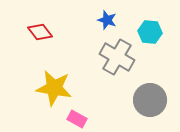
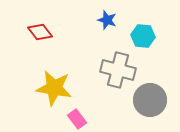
cyan hexagon: moved 7 px left, 4 px down
gray cross: moved 1 px right, 13 px down; rotated 16 degrees counterclockwise
pink rectangle: rotated 24 degrees clockwise
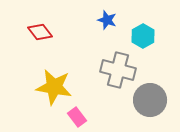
cyan hexagon: rotated 25 degrees clockwise
yellow star: moved 1 px up
pink rectangle: moved 2 px up
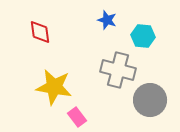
red diamond: rotated 30 degrees clockwise
cyan hexagon: rotated 25 degrees counterclockwise
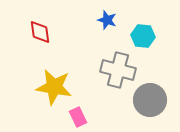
pink rectangle: moved 1 px right; rotated 12 degrees clockwise
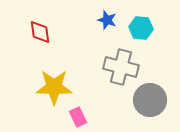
cyan hexagon: moved 2 px left, 8 px up
gray cross: moved 3 px right, 3 px up
yellow star: rotated 9 degrees counterclockwise
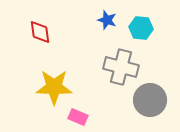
pink rectangle: rotated 42 degrees counterclockwise
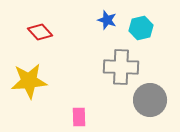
cyan hexagon: rotated 20 degrees counterclockwise
red diamond: rotated 35 degrees counterclockwise
gray cross: rotated 12 degrees counterclockwise
yellow star: moved 25 px left, 6 px up; rotated 6 degrees counterclockwise
pink rectangle: moved 1 px right; rotated 66 degrees clockwise
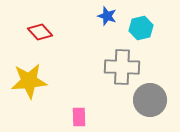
blue star: moved 4 px up
gray cross: moved 1 px right
